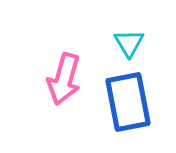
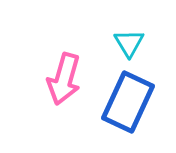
blue rectangle: rotated 36 degrees clockwise
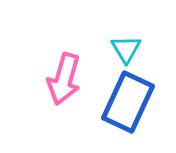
cyan triangle: moved 3 px left, 6 px down
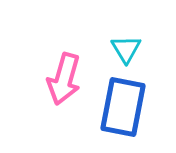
blue rectangle: moved 5 px left, 5 px down; rotated 14 degrees counterclockwise
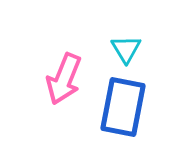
pink arrow: rotated 6 degrees clockwise
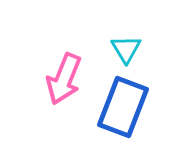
blue rectangle: rotated 10 degrees clockwise
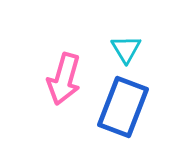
pink arrow: rotated 6 degrees counterclockwise
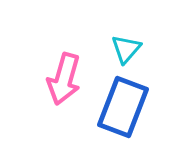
cyan triangle: rotated 12 degrees clockwise
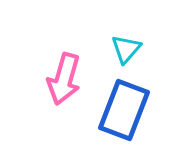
blue rectangle: moved 1 px right, 3 px down
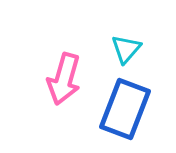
blue rectangle: moved 1 px right, 1 px up
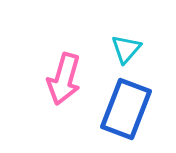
blue rectangle: moved 1 px right
